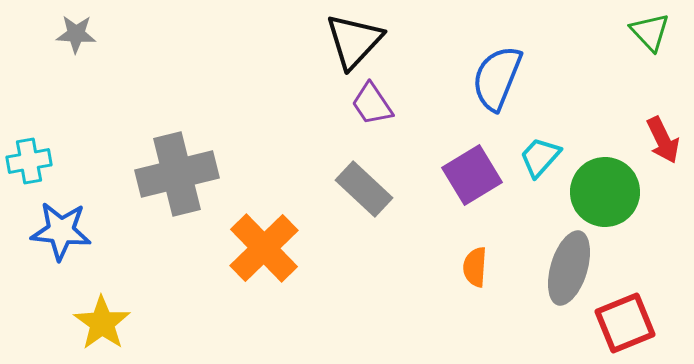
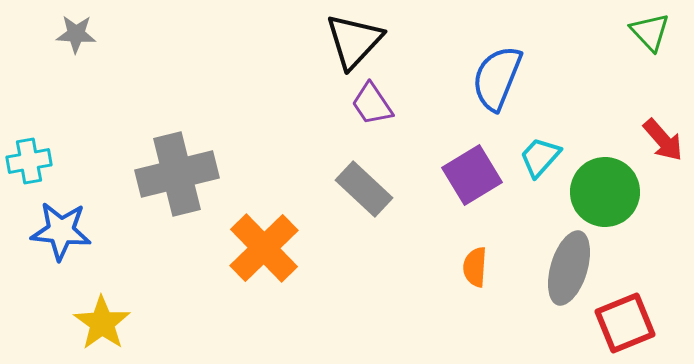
red arrow: rotated 15 degrees counterclockwise
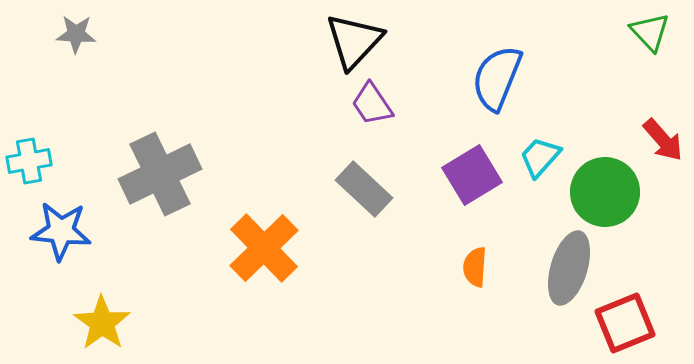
gray cross: moved 17 px left; rotated 12 degrees counterclockwise
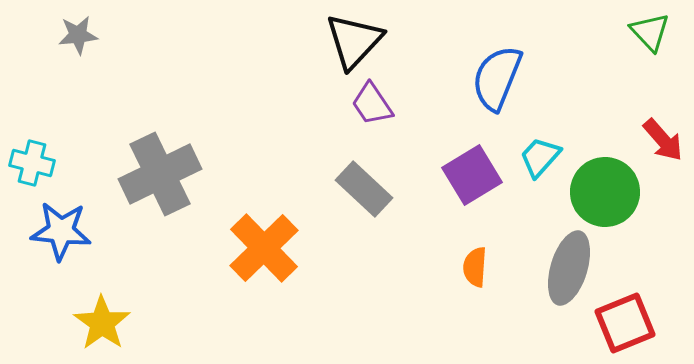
gray star: moved 2 px right, 1 px down; rotated 9 degrees counterclockwise
cyan cross: moved 3 px right, 2 px down; rotated 24 degrees clockwise
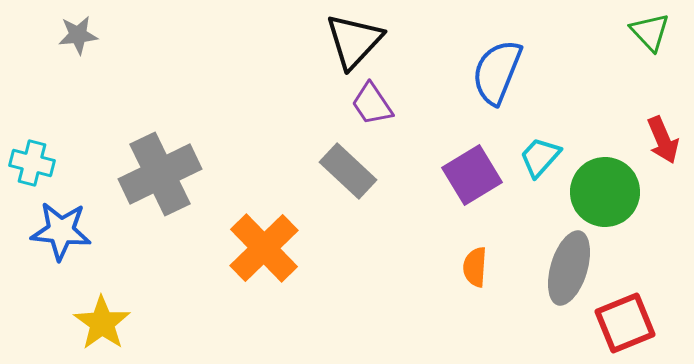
blue semicircle: moved 6 px up
red arrow: rotated 18 degrees clockwise
gray rectangle: moved 16 px left, 18 px up
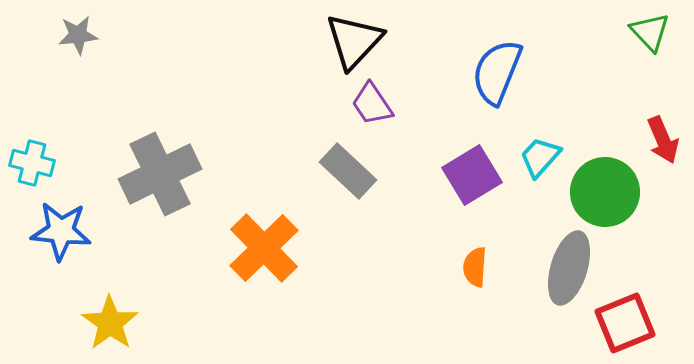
yellow star: moved 8 px right
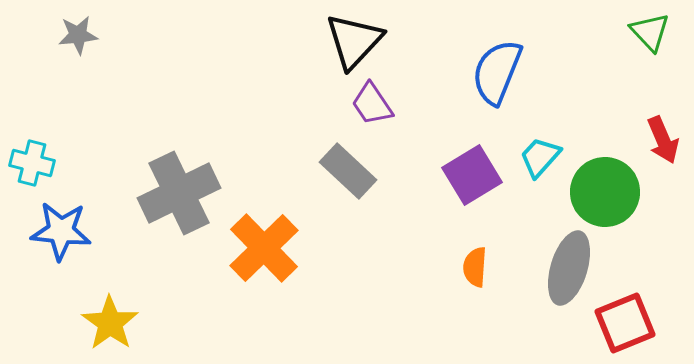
gray cross: moved 19 px right, 19 px down
